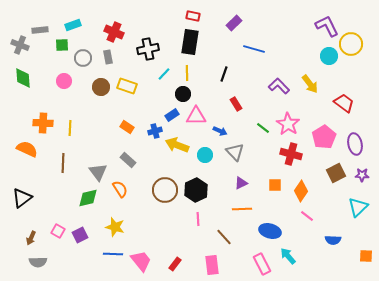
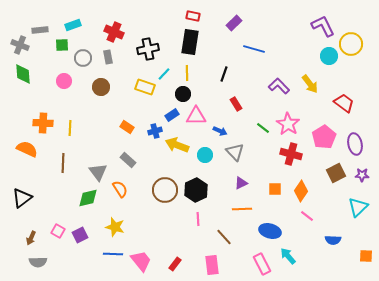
purple L-shape at (327, 26): moved 4 px left
green diamond at (23, 78): moved 4 px up
yellow rectangle at (127, 86): moved 18 px right, 1 px down
orange square at (275, 185): moved 4 px down
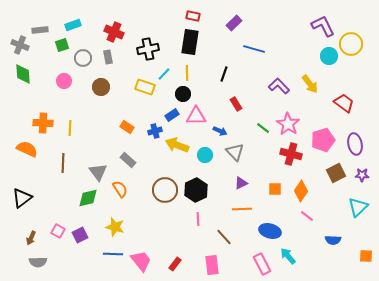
green square at (62, 45): rotated 16 degrees counterclockwise
pink pentagon at (324, 137): moved 1 px left, 3 px down; rotated 15 degrees clockwise
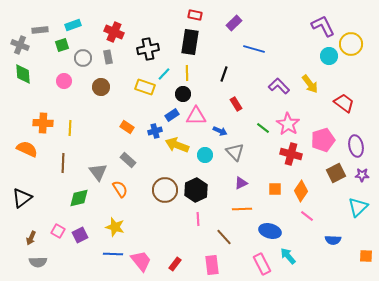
red rectangle at (193, 16): moved 2 px right, 1 px up
purple ellipse at (355, 144): moved 1 px right, 2 px down
green diamond at (88, 198): moved 9 px left
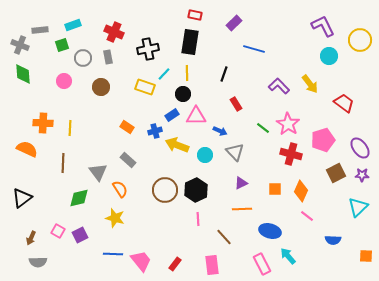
yellow circle at (351, 44): moved 9 px right, 4 px up
purple ellipse at (356, 146): moved 4 px right, 2 px down; rotated 25 degrees counterclockwise
orange diamond at (301, 191): rotated 10 degrees counterclockwise
yellow star at (115, 227): moved 9 px up
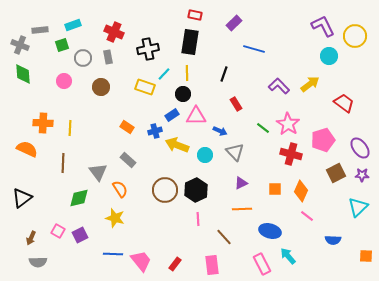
yellow circle at (360, 40): moved 5 px left, 4 px up
yellow arrow at (310, 84): rotated 90 degrees counterclockwise
